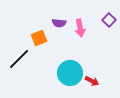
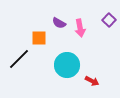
purple semicircle: rotated 24 degrees clockwise
orange square: rotated 21 degrees clockwise
cyan circle: moved 3 px left, 8 px up
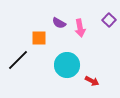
black line: moved 1 px left, 1 px down
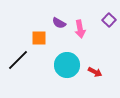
pink arrow: moved 1 px down
red arrow: moved 3 px right, 9 px up
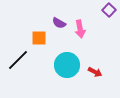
purple square: moved 10 px up
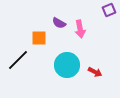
purple square: rotated 24 degrees clockwise
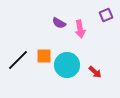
purple square: moved 3 px left, 5 px down
orange square: moved 5 px right, 18 px down
red arrow: rotated 16 degrees clockwise
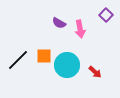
purple square: rotated 24 degrees counterclockwise
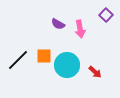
purple semicircle: moved 1 px left, 1 px down
